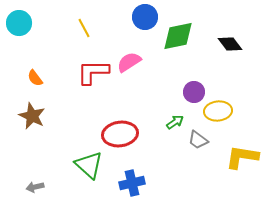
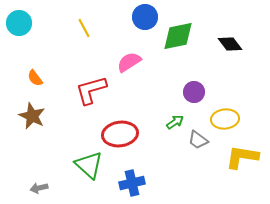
red L-shape: moved 2 px left, 18 px down; rotated 16 degrees counterclockwise
yellow ellipse: moved 7 px right, 8 px down
gray arrow: moved 4 px right, 1 px down
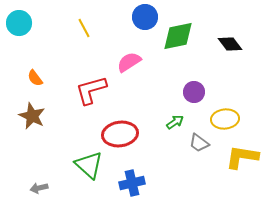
gray trapezoid: moved 1 px right, 3 px down
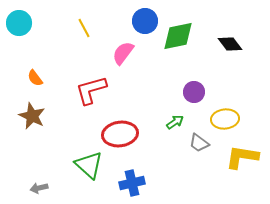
blue circle: moved 4 px down
pink semicircle: moved 6 px left, 9 px up; rotated 20 degrees counterclockwise
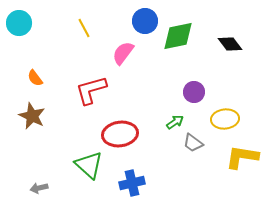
gray trapezoid: moved 6 px left
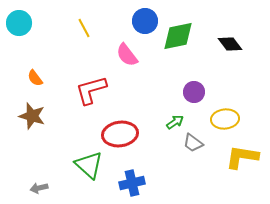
pink semicircle: moved 4 px right, 2 px down; rotated 75 degrees counterclockwise
brown star: rotated 8 degrees counterclockwise
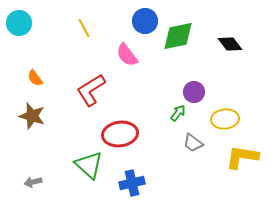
red L-shape: rotated 16 degrees counterclockwise
green arrow: moved 3 px right, 9 px up; rotated 18 degrees counterclockwise
gray arrow: moved 6 px left, 6 px up
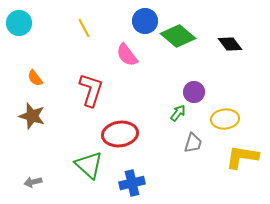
green diamond: rotated 52 degrees clockwise
red L-shape: rotated 140 degrees clockwise
gray trapezoid: rotated 110 degrees counterclockwise
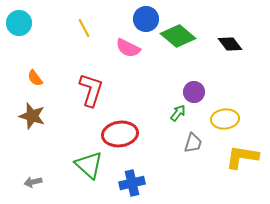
blue circle: moved 1 px right, 2 px up
pink semicircle: moved 1 px right, 7 px up; rotated 25 degrees counterclockwise
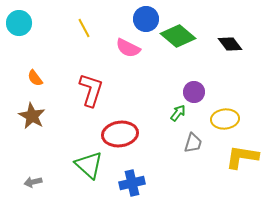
brown star: rotated 12 degrees clockwise
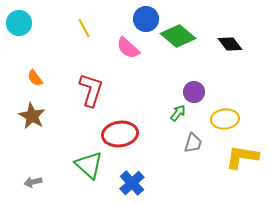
pink semicircle: rotated 15 degrees clockwise
blue cross: rotated 30 degrees counterclockwise
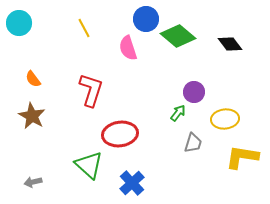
pink semicircle: rotated 30 degrees clockwise
orange semicircle: moved 2 px left, 1 px down
